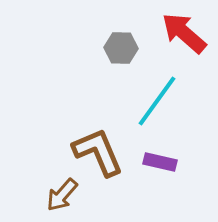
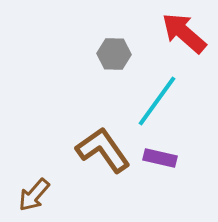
gray hexagon: moved 7 px left, 6 px down
brown L-shape: moved 5 px right, 2 px up; rotated 12 degrees counterclockwise
purple rectangle: moved 4 px up
brown arrow: moved 28 px left
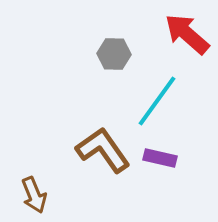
red arrow: moved 3 px right, 1 px down
brown arrow: rotated 63 degrees counterclockwise
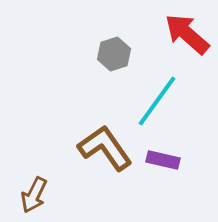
gray hexagon: rotated 20 degrees counterclockwise
brown L-shape: moved 2 px right, 2 px up
purple rectangle: moved 3 px right, 2 px down
brown arrow: rotated 48 degrees clockwise
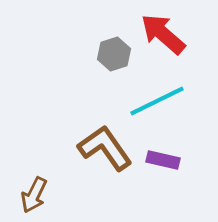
red arrow: moved 24 px left
cyan line: rotated 28 degrees clockwise
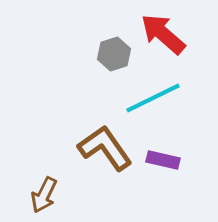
cyan line: moved 4 px left, 3 px up
brown arrow: moved 10 px right
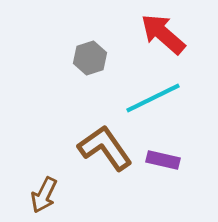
gray hexagon: moved 24 px left, 4 px down
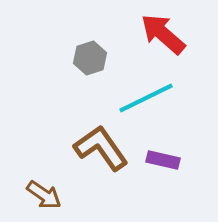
cyan line: moved 7 px left
brown L-shape: moved 4 px left
brown arrow: rotated 81 degrees counterclockwise
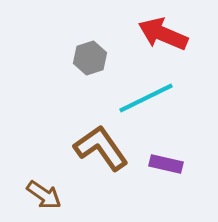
red arrow: rotated 18 degrees counterclockwise
purple rectangle: moved 3 px right, 4 px down
